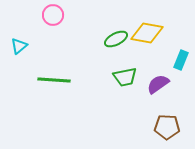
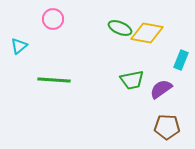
pink circle: moved 4 px down
green ellipse: moved 4 px right, 11 px up; rotated 50 degrees clockwise
green trapezoid: moved 7 px right, 3 px down
purple semicircle: moved 3 px right, 5 px down
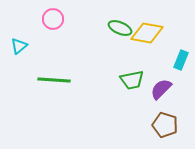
purple semicircle: rotated 10 degrees counterclockwise
brown pentagon: moved 2 px left, 2 px up; rotated 15 degrees clockwise
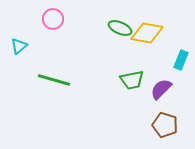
green line: rotated 12 degrees clockwise
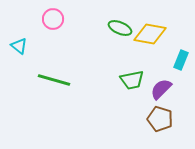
yellow diamond: moved 3 px right, 1 px down
cyan triangle: rotated 42 degrees counterclockwise
brown pentagon: moved 5 px left, 6 px up
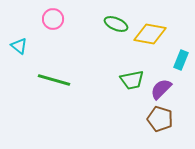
green ellipse: moved 4 px left, 4 px up
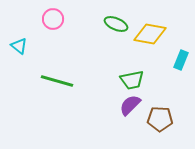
green line: moved 3 px right, 1 px down
purple semicircle: moved 31 px left, 16 px down
brown pentagon: rotated 15 degrees counterclockwise
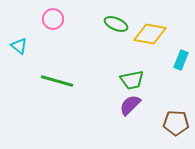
brown pentagon: moved 16 px right, 4 px down
